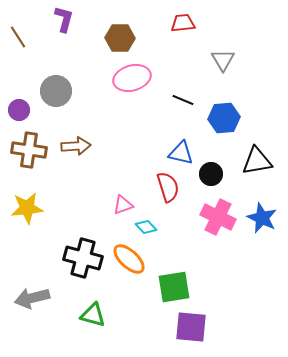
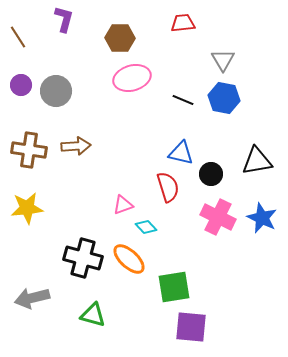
purple circle: moved 2 px right, 25 px up
blue hexagon: moved 20 px up; rotated 16 degrees clockwise
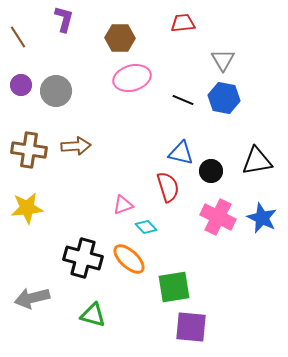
black circle: moved 3 px up
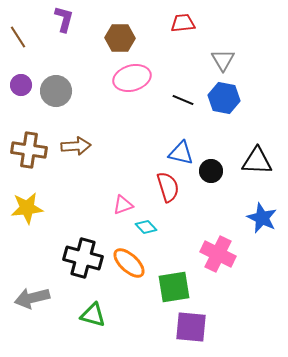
black triangle: rotated 12 degrees clockwise
pink cross: moved 37 px down
orange ellipse: moved 4 px down
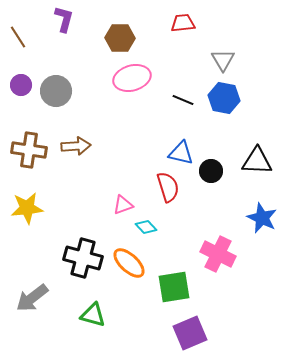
gray arrow: rotated 24 degrees counterclockwise
purple square: moved 1 px left, 6 px down; rotated 28 degrees counterclockwise
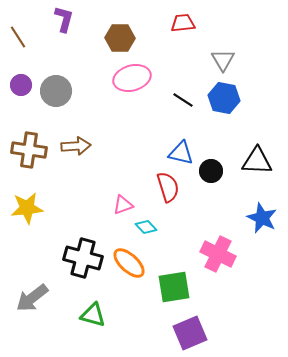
black line: rotated 10 degrees clockwise
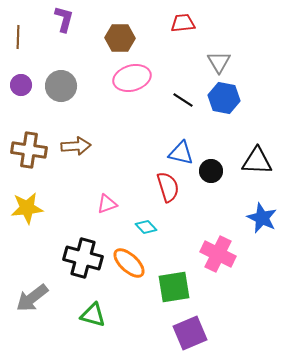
brown line: rotated 35 degrees clockwise
gray triangle: moved 4 px left, 2 px down
gray circle: moved 5 px right, 5 px up
pink triangle: moved 16 px left, 1 px up
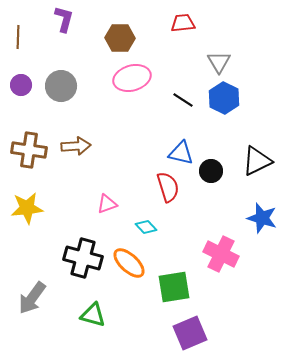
blue hexagon: rotated 16 degrees clockwise
black triangle: rotated 28 degrees counterclockwise
blue star: rotated 8 degrees counterclockwise
pink cross: moved 3 px right
gray arrow: rotated 16 degrees counterclockwise
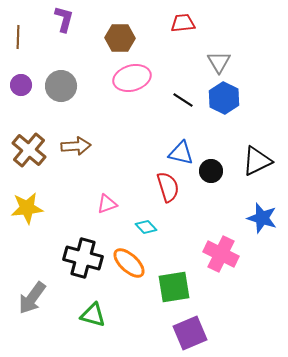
brown cross: rotated 32 degrees clockwise
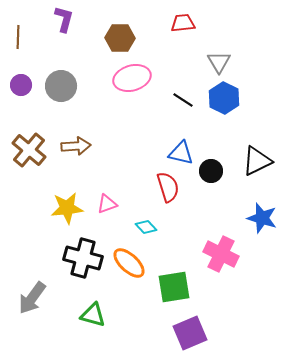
yellow star: moved 40 px right
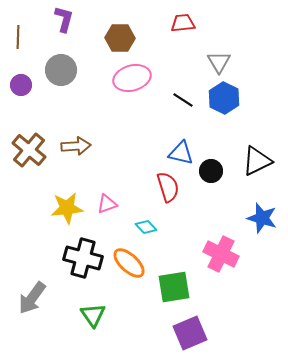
gray circle: moved 16 px up
green triangle: rotated 40 degrees clockwise
